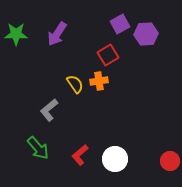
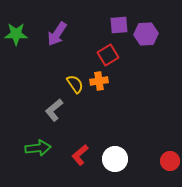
purple square: moved 1 px left, 1 px down; rotated 24 degrees clockwise
gray L-shape: moved 5 px right
green arrow: rotated 55 degrees counterclockwise
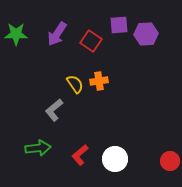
red square: moved 17 px left, 14 px up; rotated 25 degrees counterclockwise
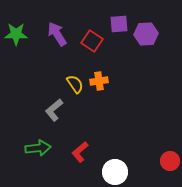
purple square: moved 1 px up
purple arrow: rotated 115 degrees clockwise
red square: moved 1 px right
red L-shape: moved 3 px up
white circle: moved 13 px down
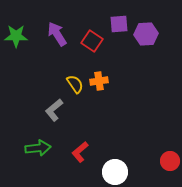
green star: moved 2 px down
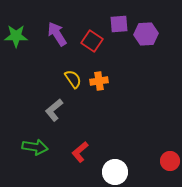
yellow semicircle: moved 2 px left, 5 px up
green arrow: moved 3 px left, 1 px up; rotated 15 degrees clockwise
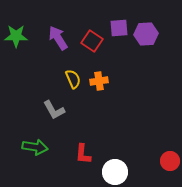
purple square: moved 4 px down
purple arrow: moved 1 px right, 4 px down
yellow semicircle: rotated 12 degrees clockwise
gray L-shape: rotated 80 degrees counterclockwise
red L-shape: moved 3 px right, 2 px down; rotated 45 degrees counterclockwise
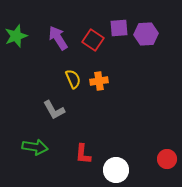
green star: rotated 20 degrees counterclockwise
red square: moved 1 px right, 1 px up
red circle: moved 3 px left, 2 px up
white circle: moved 1 px right, 2 px up
